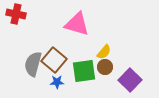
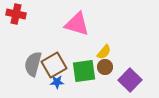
brown square: moved 5 px down; rotated 20 degrees clockwise
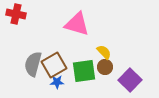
yellow semicircle: rotated 84 degrees counterclockwise
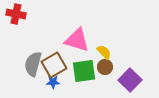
pink triangle: moved 16 px down
blue star: moved 4 px left
